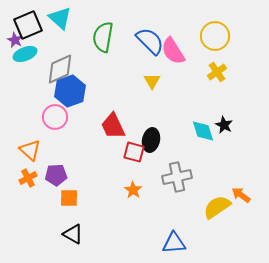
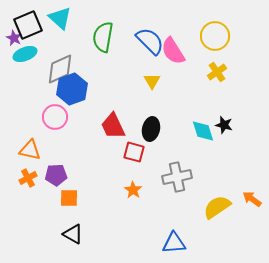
purple star: moved 1 px left, 2 px up
blue hexagon: moved 2 px right, 2 px up
black star: rotated 12 degrees counterclockwise
black ellipse: moved 11 px up
orange triangle: rotated 30 degrees counterclockwise
orange arrow: moved 11 px right, 4 px down
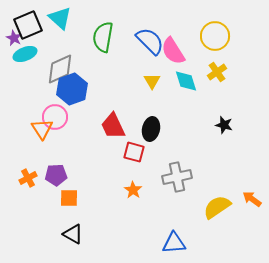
cyan diamond: moved 17 px left, 50 px up
orange triangle: moved 12 px right, 21 px up; rotated 45 degrees clockwise
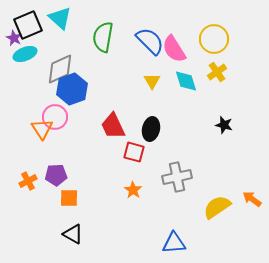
yellow circle: moved 1 px left, 3 px down
pink semicircle: moved 1 px right, 2 px up
orange cross: moved 3 px down
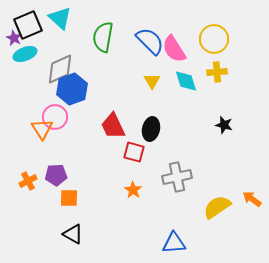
yellow cross: rotated 30 degrees clockwise
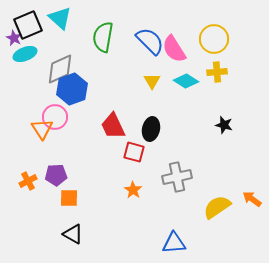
cyan diamond: rotated 40 degrees counterclockwise
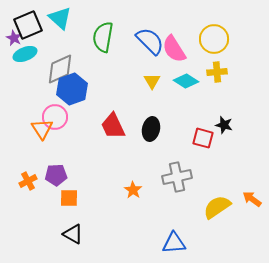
red square: moved 69 px right, 14 px up
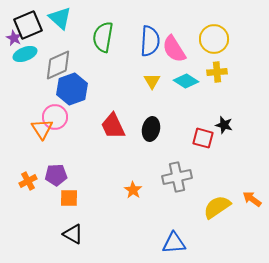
blue semicircle: rotated 48 degrees clockwise
gray diamond: moved 2 px left, 4 px up
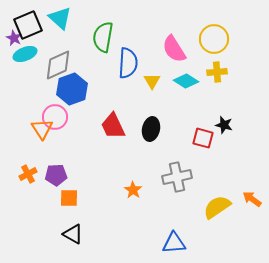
blue semicircle: moved 22 px left, 22 px down
orange cross: moved 7 px up
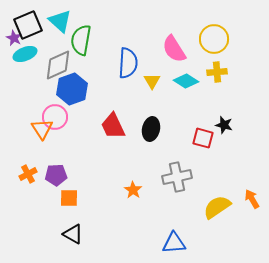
cyan triangle: moved 3 px down
green semicircle: moved 22 px left, 3 px down
orange arrow: rotated 24 degrees clockwise
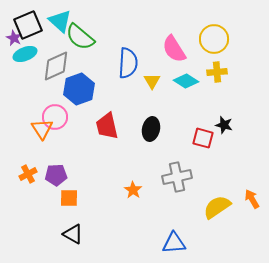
green semicircle: moved 1 px left, 3 px up; rotated 60 degrees counterclockwise
gray diamond: moved 2 px left, 1 px down
blue hexagon: moved 7 px right
red trapezoid: moved 6 px left; rotated 12 degrees clockwise
